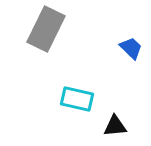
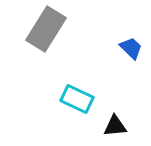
gray rectangle: rotated 6 degrees clockwise
cyan rectangle: rotated 12 degrees clockwise
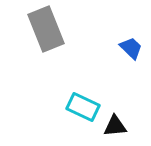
gray rectangle: rotated 54 degrees counterclockwise
cyan rectangle: moved 6 px right, 8 px down
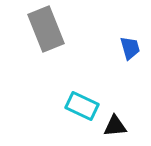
blue trapezoid: moved 1 px left; rotated 30 degrees clockwise
cyan rectangle: moved 1 px left, 1 px up
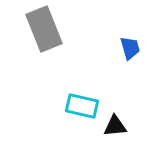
gray rectangle: moved 2 px left
cyan rectangle: rotated 12 degrees counterclockwise
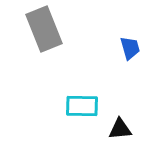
cyan rectangle: rotated 12 degrees counterclockwise
black triangle: moved 5 px right, 3 px down
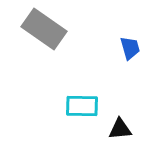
gray rectangle: rotated 33 degrees counterclockwise
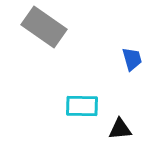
gray rectangle: moved 2 px up
blue trapezoid: moved 2 px right, 11 px down
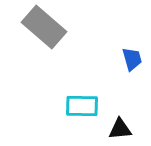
gray rectangle: rotated 6 degrees clockwise
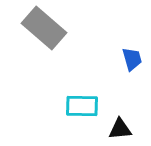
gray rectangle: moved 1 px down
